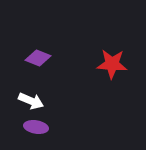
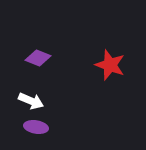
red star: moved 2 px left, 1 px down; rotated 16 degrees clockwise
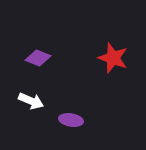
red star: moved 3 px right, 7 px up
purple ellipse: moved 35 px right, 7 px up
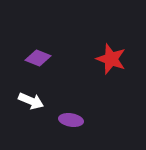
red star: moved 2 px left, 1 px down
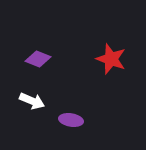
purple diamond: moved 1 px down
white arrow: moved 1 px right
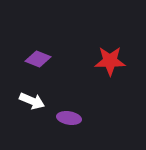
red star: moved 1 px left, 2 px down; rotated 20 degrees counterclockwise
purple ellipse: moved 2 px left, 2 px up
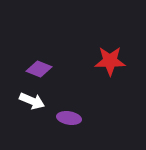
purple diamond: moved 1 px right, 10 px down
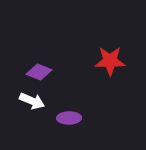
purple diamond: moved 3 px down
purple ellipse: rotated 10 degrees counterclockwise
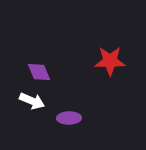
purple diamond: rotated 45 degrees clockwise
